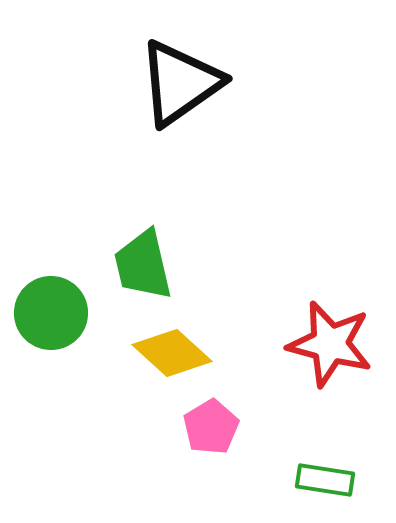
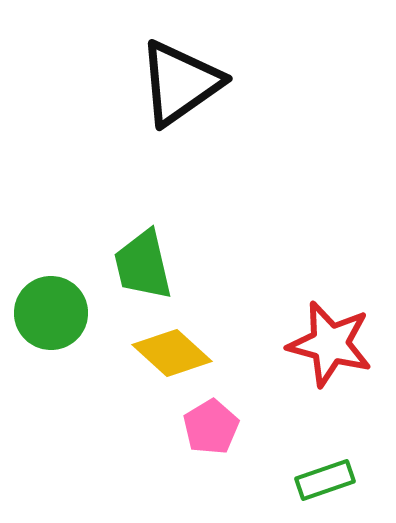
green rectangle: rotated 28 degrees counterclockwise
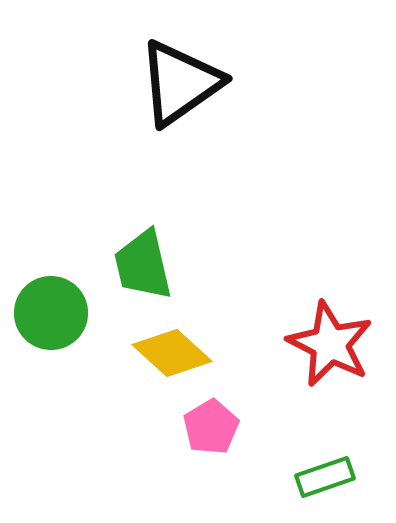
red star: rotated 12 degrees clockwise
green rectangle: moved 3 px up
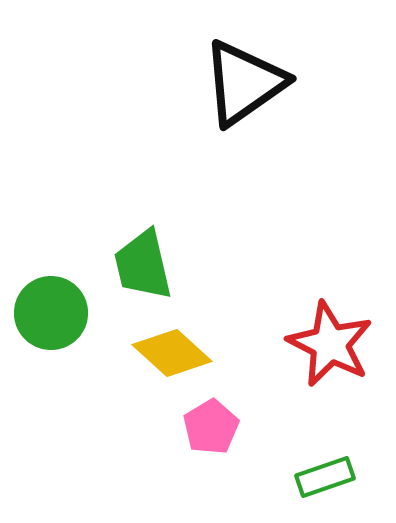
black triangle: moved 64 px right
